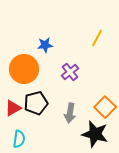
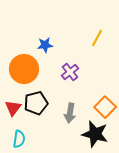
red triangle: rotated 24 degrees counterclockwise
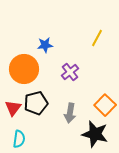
orange square: moved 2 px up
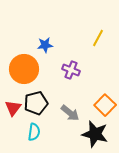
yellow line: moved 1 px right
purple cross: moved 1 px right, 2 px up; rotated 30 degrees counterclockwise
gray arrow: rotated 60 degrees counterclockwise
cyan semicircle: moved 15 px right, 7 px up
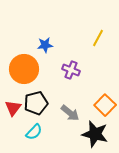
cyan semicircle: rotated 36 degrees clockwise
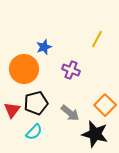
yellow line: moved 1 px left, 1 px down
blue star: moved 1 px left, 2 px down; rotated 14 degrees counterclockwise
red triangle: moved 1 px left, 2 px down
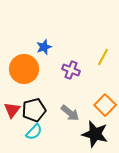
yellow line: moved 6 px right, 18 px down
black pentagon: moved 2 px left, 7 px down
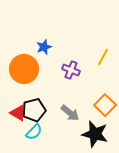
red triangle: moved 6 px right, 3 px down; rotated 36 degrees counterclockwise
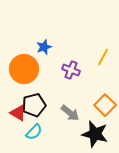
black pentagon: moved 5 px up
